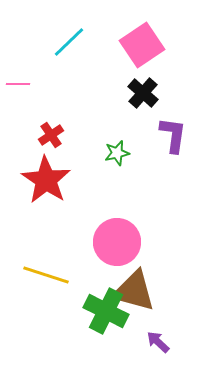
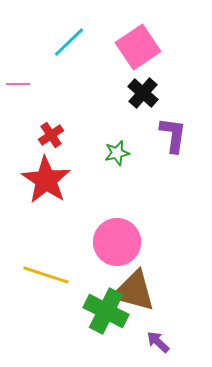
pink square: moved 4 px left, 2 px down
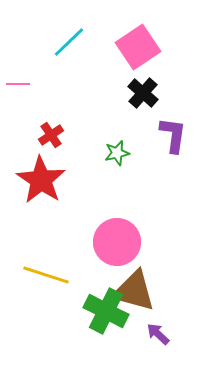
red star: moved 5 px left
purple arrow: moved 8 px up
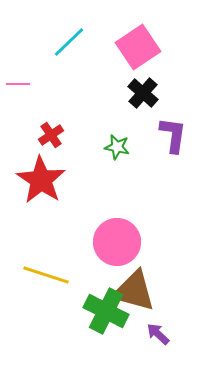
green star: moved 6 px up; rotated 25 degrees clockwise
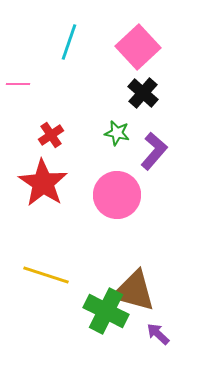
cyan line: rotated 27 degrees counterclockwise
pink square: rotated 9 degrees counterclockwise
purple L-shape: moved 19 px left, 16 px down; rotated 33 degrees clockwise
green star: moved 14 px up
red star: moved 2 px right, 3 px down
pink circle: moved 47 px up
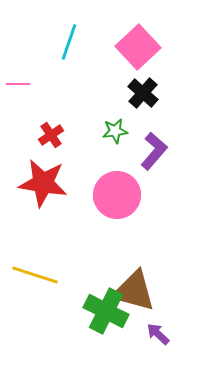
green star: moved 2 px left, 2 px up; rotated 20 degrees counterclockwise
red star: rotated 24 degrees counterclockwise
yellow line: moved 11 px left
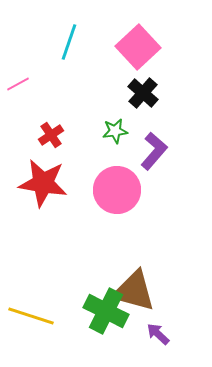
pink line: rotated 30 degrees counterclockwise
pink circle: moved 5 px up
yellow line: moved 4 px left, 41 px down
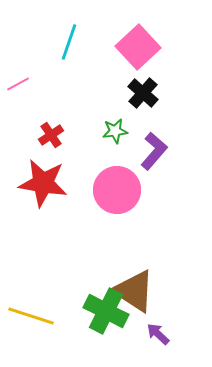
brown triangle: rotated 18 degrees clockwise
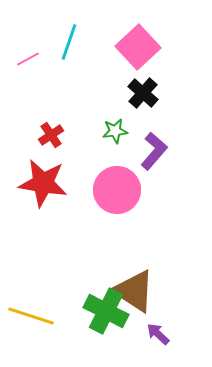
pink line: moved 10 px right, 25 px up
